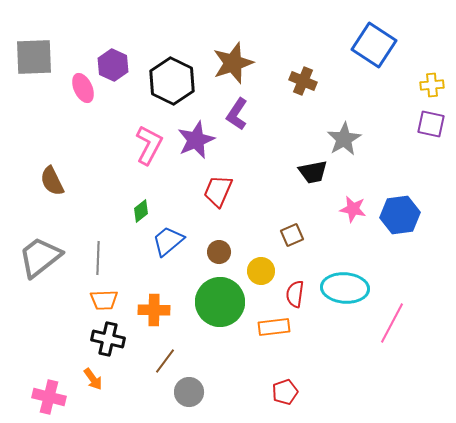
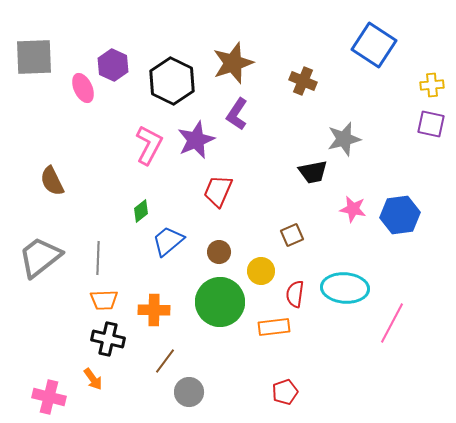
gray star: rotated 16 degrees clockwise
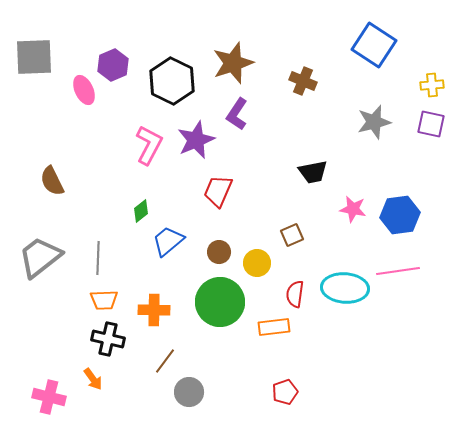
purple hexagon: rotated 12 degrees clockwise
pink ellipse: moved 1 px right, 2 px down
gray star: moved 30 px right, 17 px up
yellow circle: moved 4 px left, 8 px up
pink line: moved 6 px right, 52 px up; rotated 54 degrees clockwise
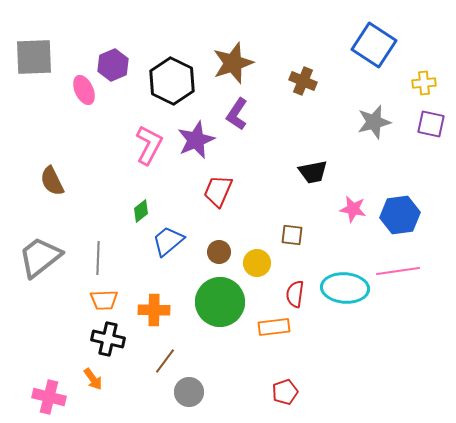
yellow cross: moved 8 px left, 2 px up
brown square: rotated 30 degrees clockwise
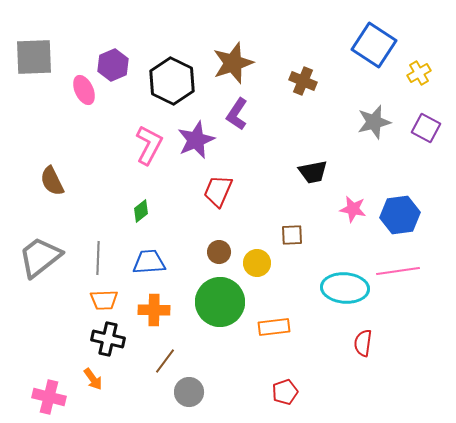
yellow cross: moved 5 px left, 10 px up; rotated 25 degrees counterclockwise
purple square: moved 5 px left, 4 px down; rotated 16 degrees clockwise
brown square: rotated 10 degrees counterclockwise
blue trapezoid: moved 19 px left, 21 px down; rotated 36 degrees clockwise
red semicircle: moved 68 px right, 49 px down
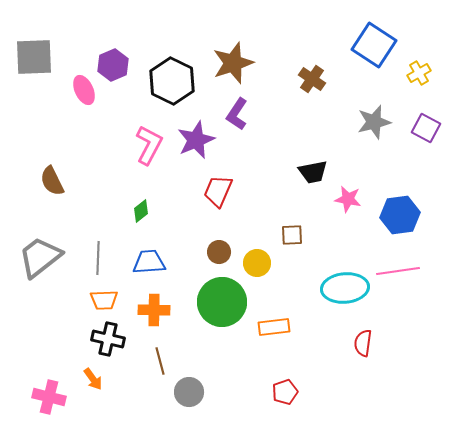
brown cross: moved 9 px right, 2 px up; rotated 12 degrees clockwise
pink star: moved 5 px left, 10 px up
cyan ellipse: rotated 9 degrees counterclockwise
green circle: moved 2 px right
brown line: moved 5 px left; rotated 52 degrees counterclockwise
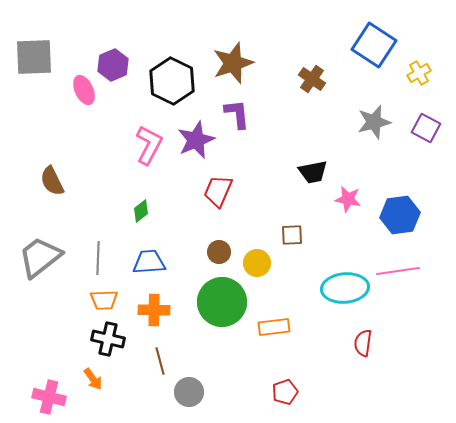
purple L-shape: rotated 140 degrees clockwise
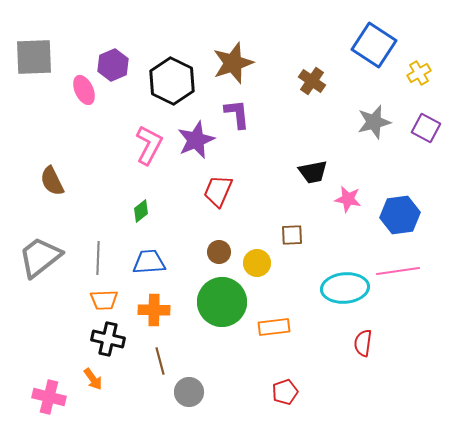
brown cross: moved 2 px down
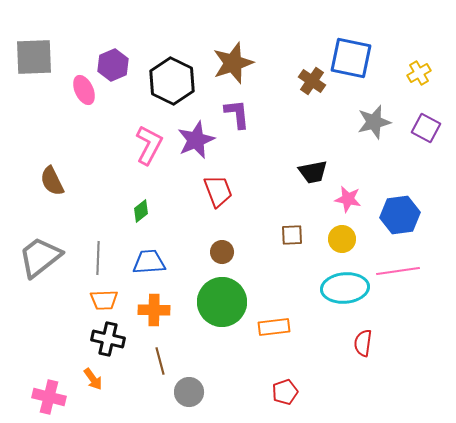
blue square: moved 23 px left, 13 px down; rotated 21 degrees counterclockwise
red trapezoid: rotated 136 degrees clockwise
brown circle: moved 3 px right
yellow circle: moved 85 px right, 24 px up
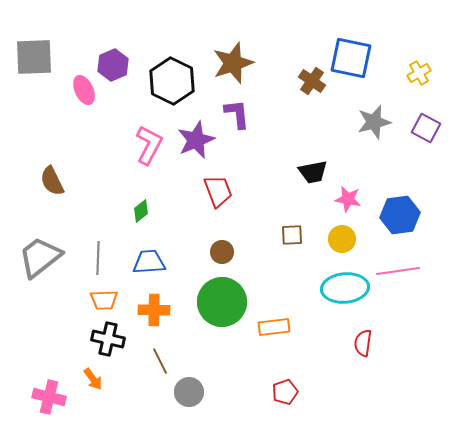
brown line: rotated 12 degrees counterclockwise
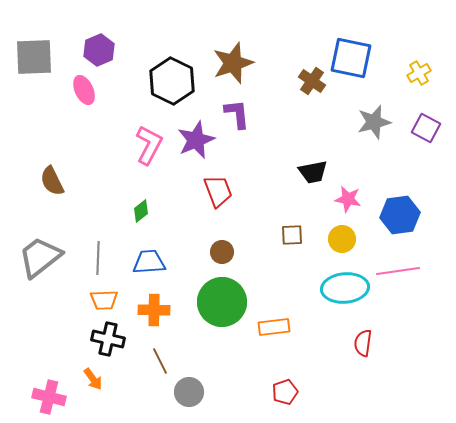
purple hexagon: moved 14 px left, 15 px up
